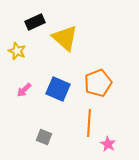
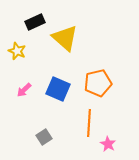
orange pentagon: rotated 8 degrees clockwise
gray square: rotated 35 degrees clockwise
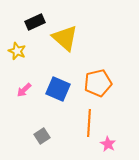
gray square: moved 2 px left, 1 px up
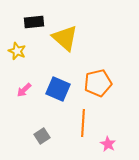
black rectangle: moved 1 px left; rotated 18 degrees clockwise
orange line: moved 6 px left
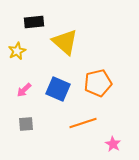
yellow triangle: moved 4 px down
yellow star: rotated 24 degrees clockwise
orange line: rotated 68 degrees clockwise
gray square: moved 16 px left, 12 px up; rotated 28 degrees clockwise
pink star: moved 5 px right
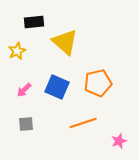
blue square: moved 1 px left, 2 px up
pink star: moved 6 px right, 3 px up; rotated 21 degrees clockwise
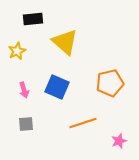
black rectangle: moved 1 px left, 3 px up
orange pentagon: moved 12 px right
pink arrow: rotated 63 degrees counterclockwise
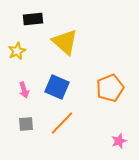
orange pentagon: moved 5 px down; rotated 8 degrees counterclockwise
orange line: moved 21 px left; rotated 28 degrees counterclockwise
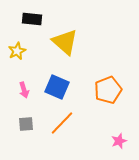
black rectangle: moved 1 px left; rotated 12 degrees clockwise
orange pentagon: moved 2 px left, 2 px down
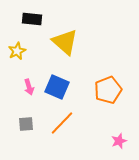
pink arrow: moved 5 px right, 3 px up
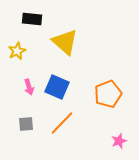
orange pentagon: moved 4 px down
